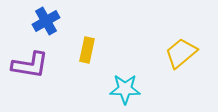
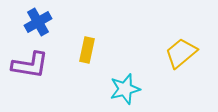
blue cross: moved 8 px left, 1 px down
cyan star: rotated 16 degrees counterclockwise
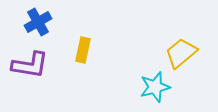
yellow rectangle: moved 4 px left
cyan star: moved 30 px right, 2 px up
